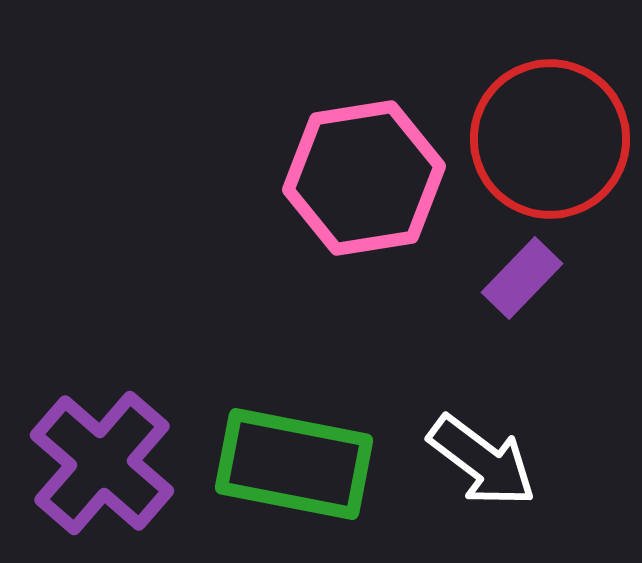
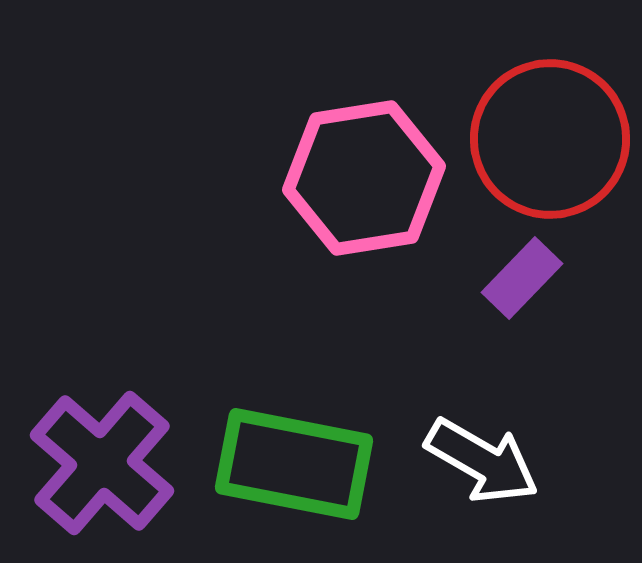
white arrow: rotated 7 degrees counterclockwise
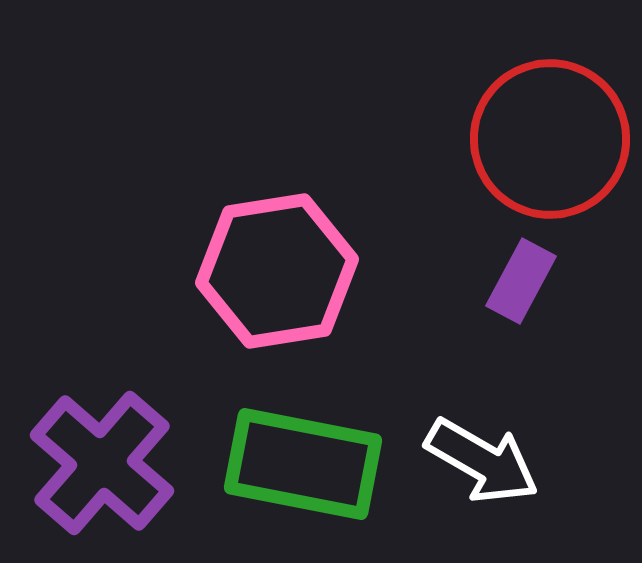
pink hexagon: moved 87 px left, 93 px down
purple rectangle: moved 1 px left, 3 px down; rotated 16 degrees counterclockwise
green rectangle: moved 9 px right
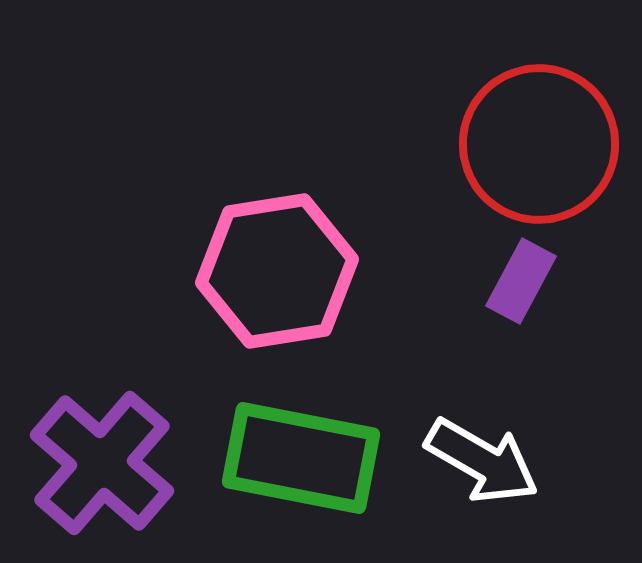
red circle: moved 11 px left, 5 px down
green rectangle: moved 2 px left, 6 px up
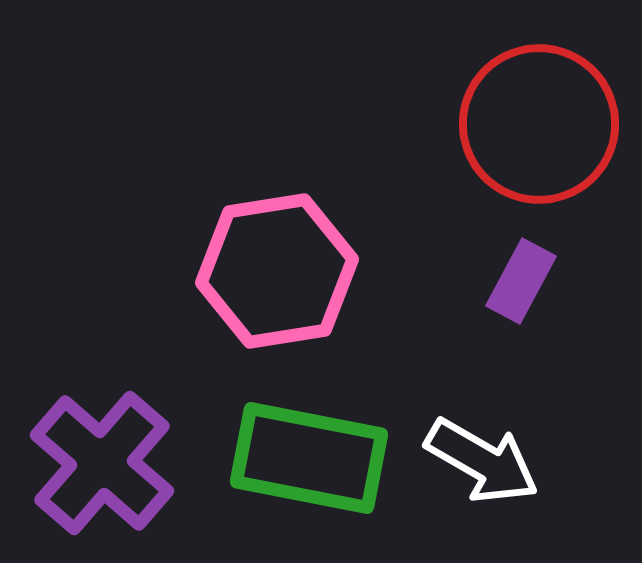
red circle: moved 20 px up
green rectangle: moved 8 px right
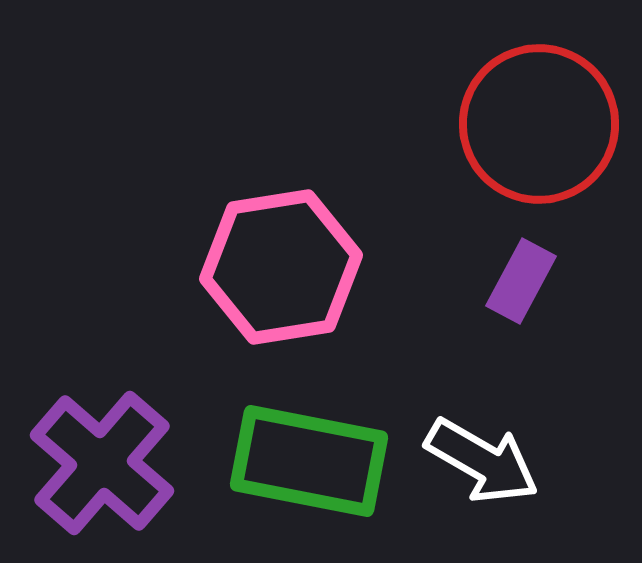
pink hexagon: moved 4 px right, 4 px up
green rectangle: moved 3 px down
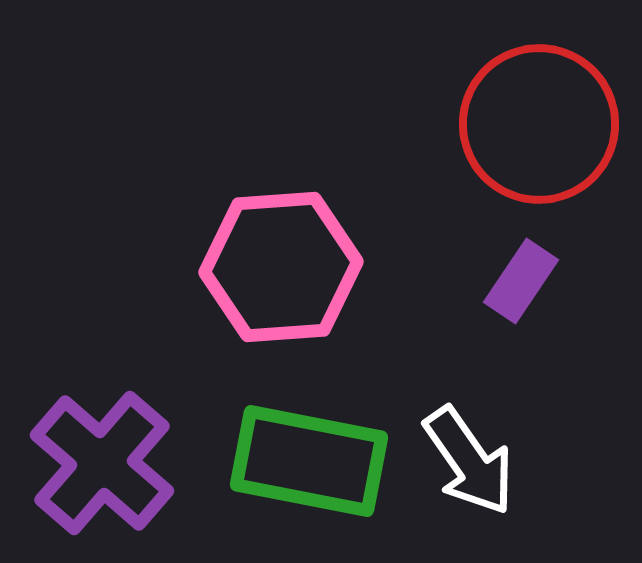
pink hexagon: rotated 5 degrees clockwise
purple rectangle: rotated 6 degrees clockwise
white arrow: moved 13 px left; rotated 25 degrees clockwise
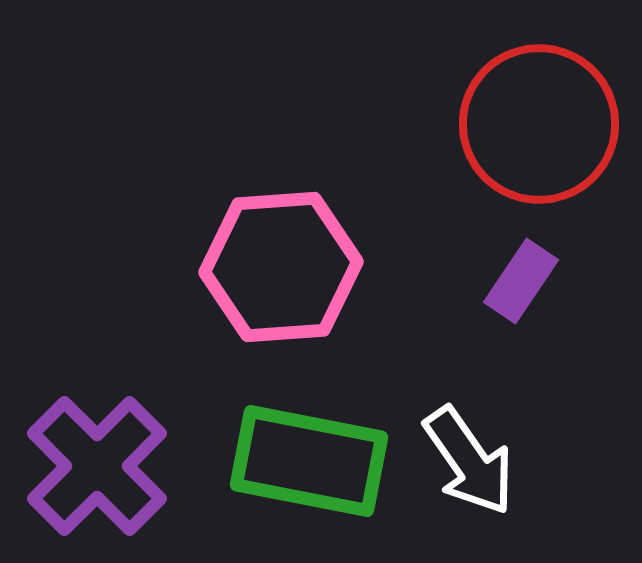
purple cross: moved 5 px left, 3 px down; rotated 4 degrees clockwise
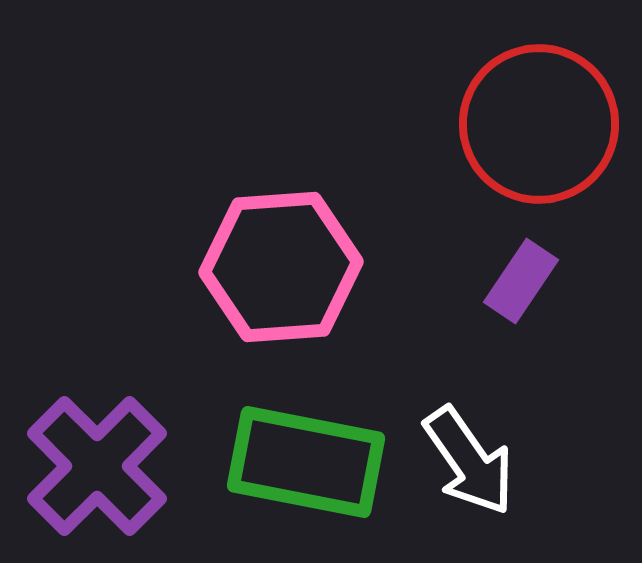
green rectangle: moved 3 px left, 1 px down
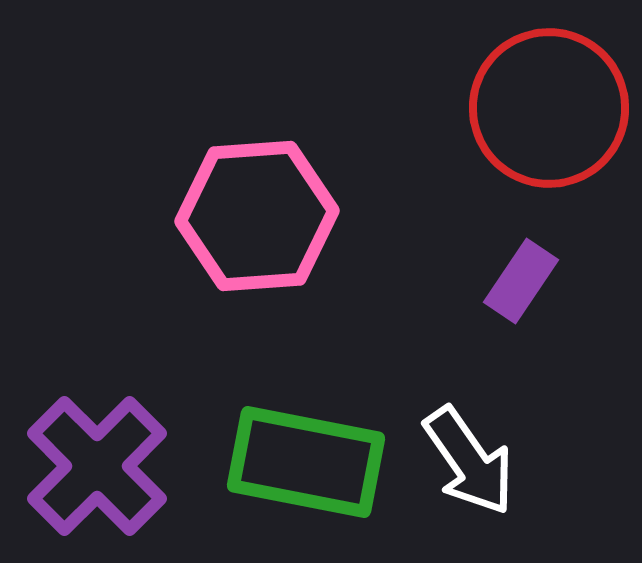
red circle: moved 10 px right, 16 px up
pink hexagon: moved 24 px left, 51 px up
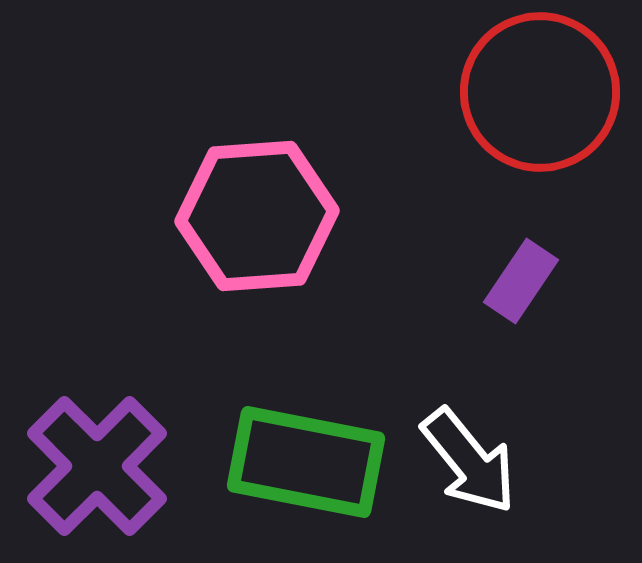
red circle: moved 9 px left, 16 px up
white arrow: rotated 4 degrees counterclockwise
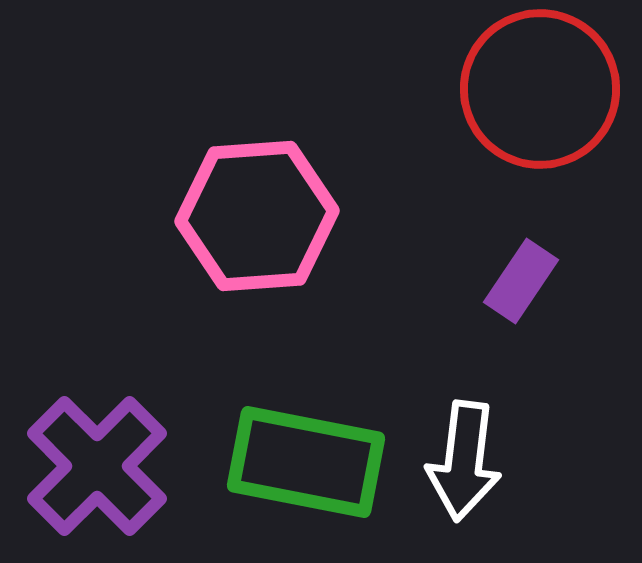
red circle: moved 3 px up
white arrow: moved 5 px left; rotated 46 degrees clockwise
